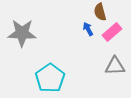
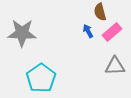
blue arrow: moved 2 px down
cyan pentagon: moved 9 px left
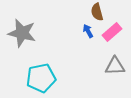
brown semicircle: moved 3 px left
gray star: rotated 12 degrees clockwise
cyan pentagon: rotated 24 degrees clockwise
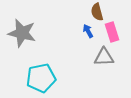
pink rectangle: rotated 66 degrees counterclockwise
gray triangle: moved 11 px left, 9 px up
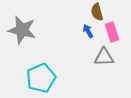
gray star: moved 3 px up
cyan pentagon: rotated 12 degrees counterclockwise
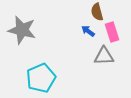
blue arrow: rotated 24 degrees counterclockwise
gray triangle: moved 1 px up
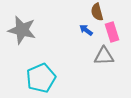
blue arrow: moved 2 px left, 1 px up
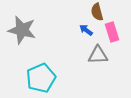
gray triangle: moved 6 px left, 1 px up
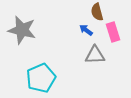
pink rectangle: moved 1 px right
gray triangle: moved 3 px left
